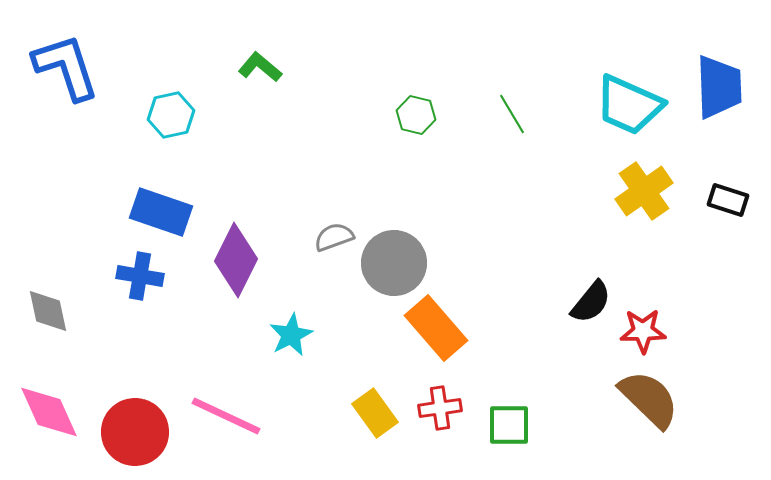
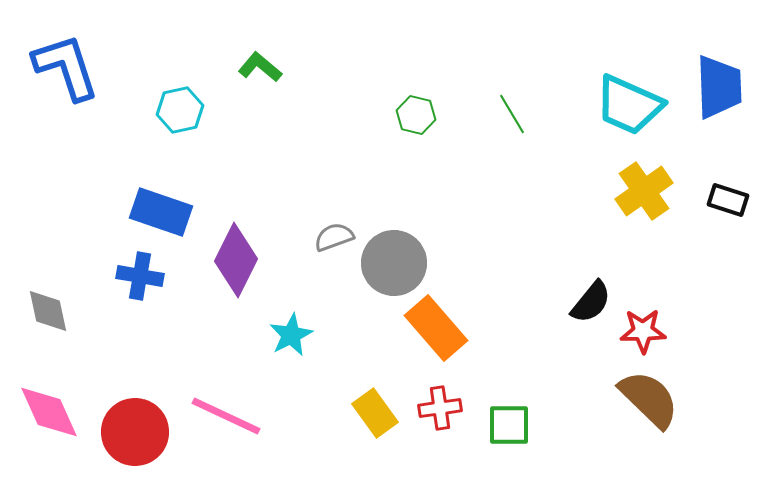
cyan hexagon: moved 9 px right, 5 px up
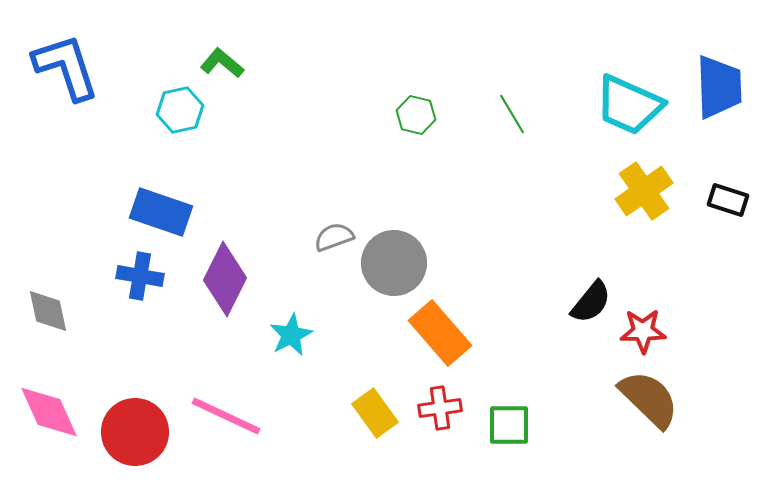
green L-shape: moved 38 px left, 4 px up
purple diamond: moved 11 px left, 19 px down
orange rectangle: moved 4 px right, 5 px down
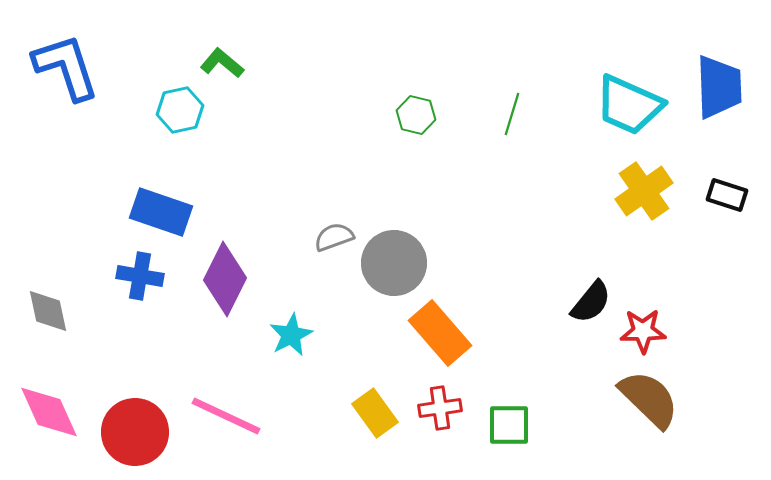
green line: rotated 48 degrees clockwise
black rectangle: moved 1 px left, 5 px up
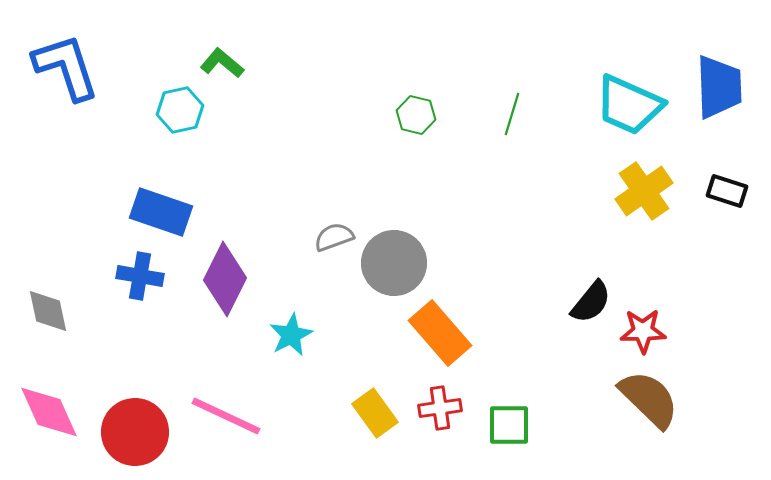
black rectangle: moved 4 px up
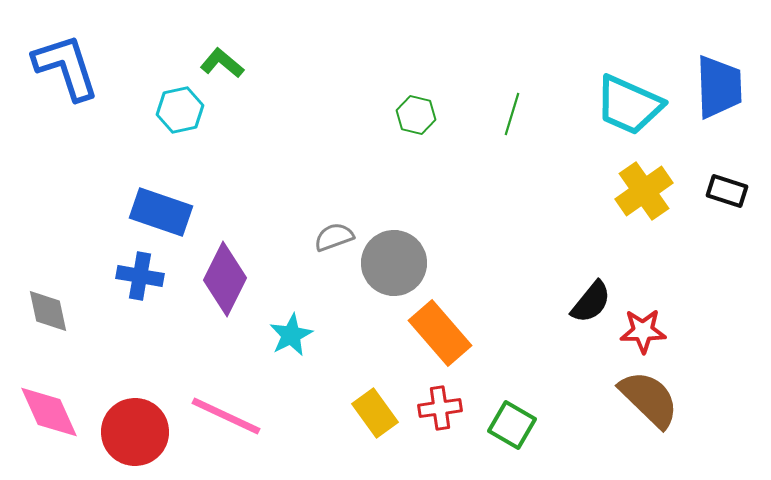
green square: moved 3 px right; rotated 30 degrees clockwise
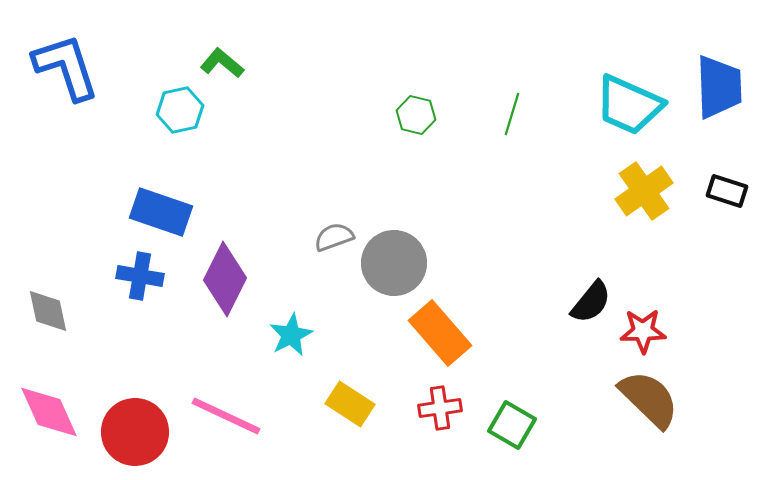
yellow rectangle: moved 25 px left, 9 px up; rotated 21 degrees counterclockwise
